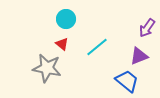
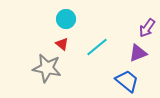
purple triangle: moved 1 px left, 3 px up
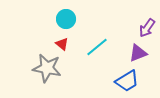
blue trapezoid: rotated 110 degrees clockwise
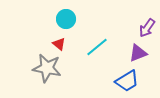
red triangle: moved 3 px left
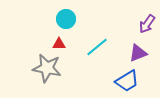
purple arrow: moved 4 px up
red triangle: rotated 40 degrees counterclockwise
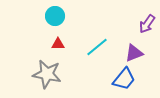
cyan circle: moved 11 px left, 3 px up
red triangle: moved 1 px left
purple triangle: moved 4 px left
gray star: moved 6 px down
blue trapezoid: moved 3 px left, 2 px up; rotated 20 degrees counterclockwise
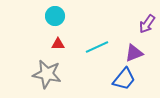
cyan line: rotated 15 degrees clockwise
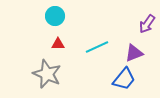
gray star: rotated 12 degrees clockwise
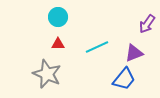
cyan circle: moved 3 px right, 1 px down
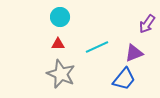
cyan circle: moved 2 px right
gray star: moved 14 px right
